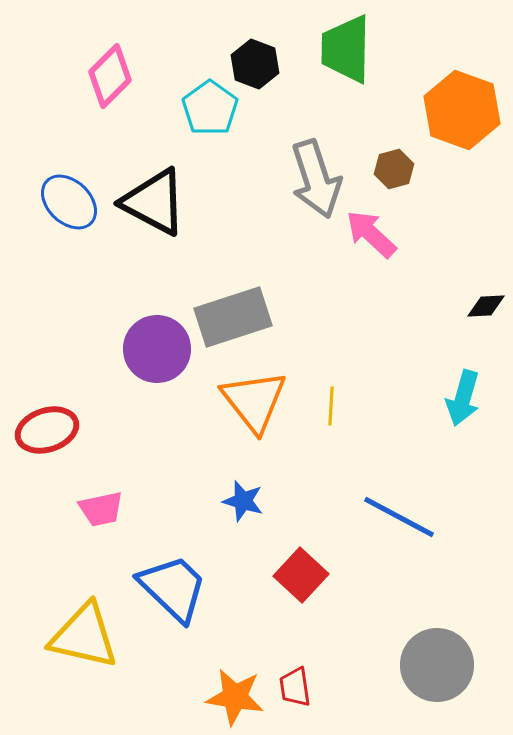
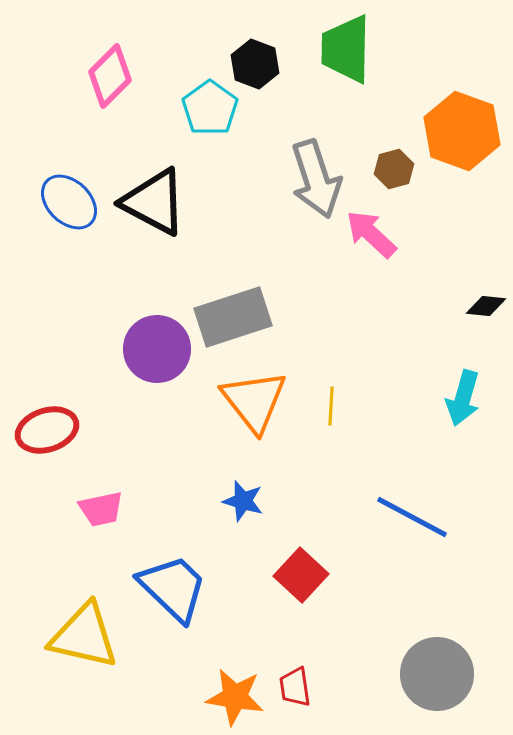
orange hexagon: moved 21 px down
black diamond: rotated 9 degrees clockwise
blue line: moved 13 px right
gray circle: moved 9 px down
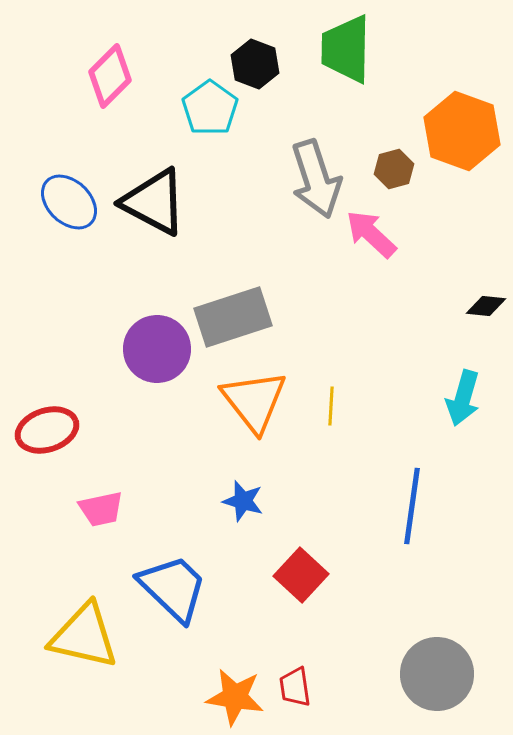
blue line: moved 11 px up; rotated 70 degrees clockwise
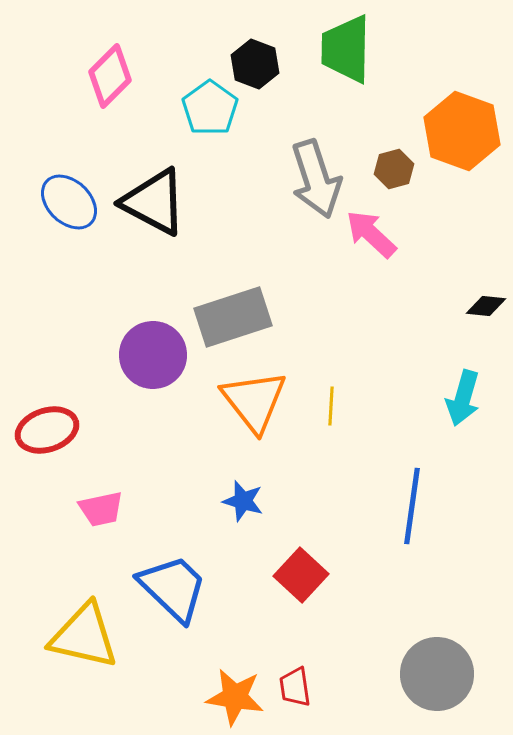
purple circle: moved 4 px left, 6 px down
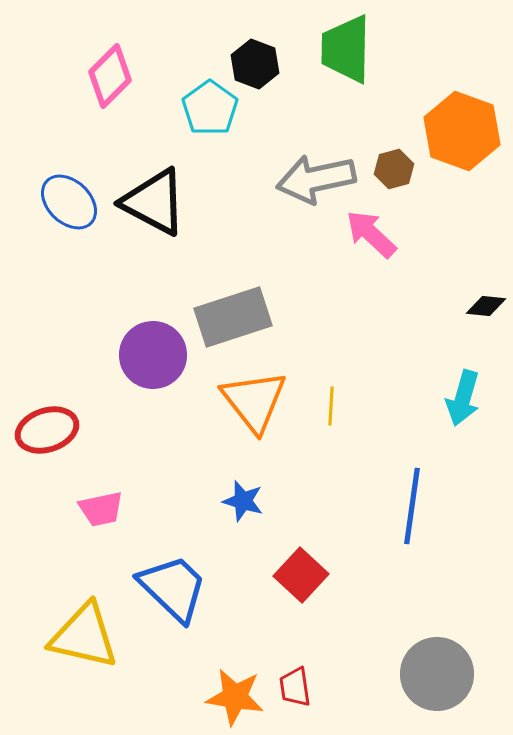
gray arrow: rotated 96 degrees clockwise
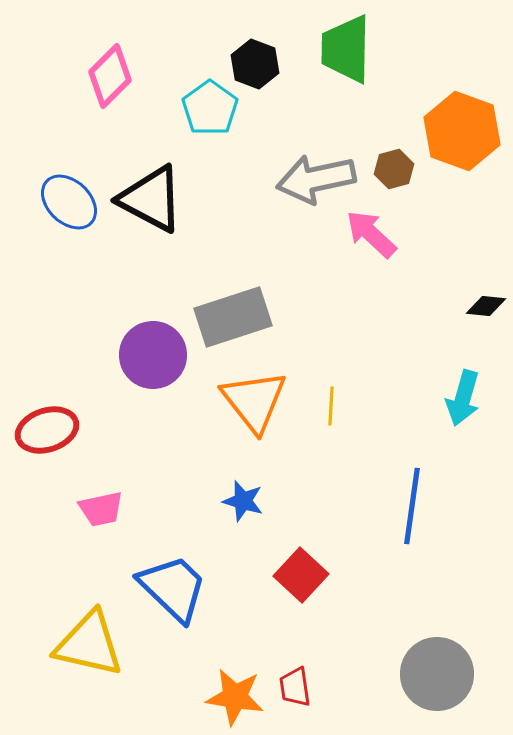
black triangle: moved 3 px left, 3 px up
yellow triangle: moved 5 px right, 8 px down
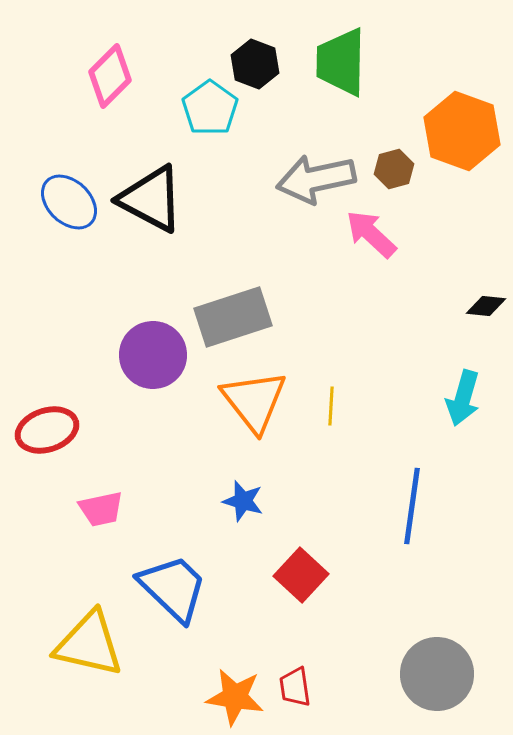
green trapezoid: moved 5 px left, 13 px down
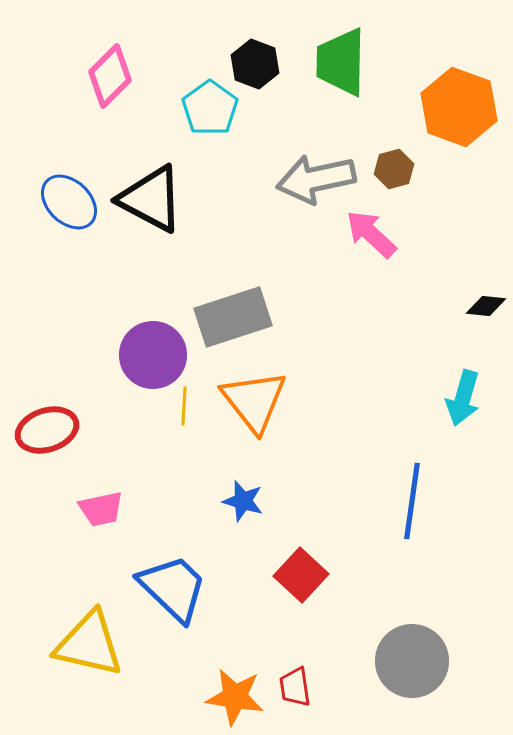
orange hexagon: moved 3 px left, 24 px up
yellow line: moved 147 px left
blue line: moved 5 px up
gray circle: moved 25 px left, 13 px up
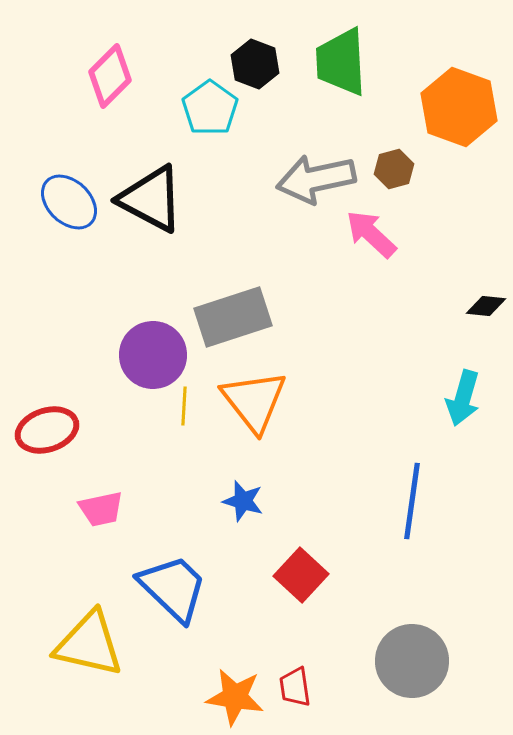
green trapezoid: rotated 4 degrees counterclockwise
